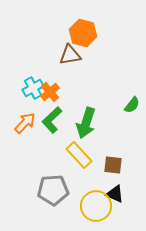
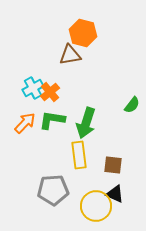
green L-shape: rotated 52 degrees clockwise
yellow rectangle: rotated 36 degrees clockwise
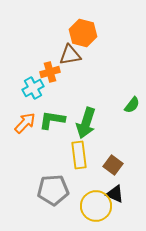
orange cross: moved 20 px up; rotated 24 degrees clockwise
brown square: rotated 30 degrees clockwise
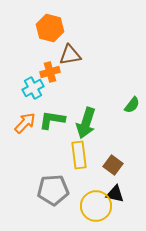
orange hexagon: moved 33 px left, 5 px up
black triangle: rotated 12 degrees counterclockwise
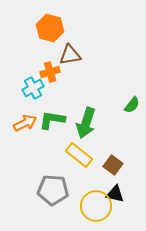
orange arrow: rotated 20 degrees clockwise
yellow rectangle: rotated 44 degrees counterclockwise
gray pentagon: rotated 8 degrees clockwise
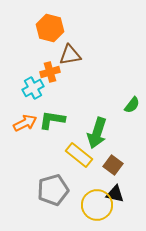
green arrow: moved 11 px right, 10 px down
gray pentagon: rotated 20 degrees counterclockwise
yellow circle: moved 1 px right, 1 px up
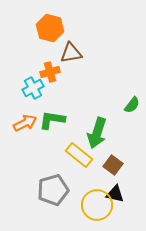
brown triangle: moved 1 px right, 2 px up
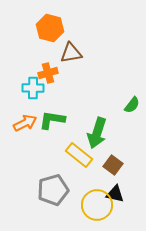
orange cross: moved 2 px left, 1 px down
cyan cross: rotated 30 degrees clockwise
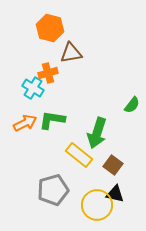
cyan cross: rotated 30 degrees clockwise
